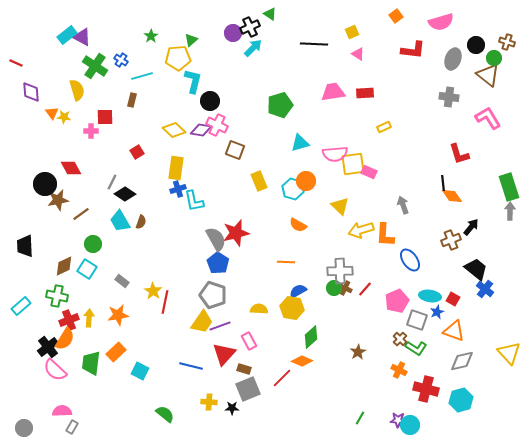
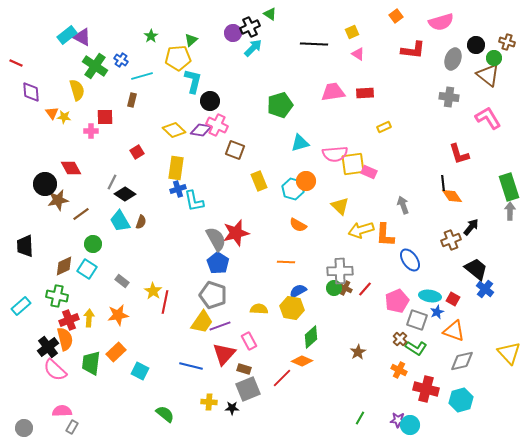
orange semicircle at (65, 339): rotated 45 degrees counterclockwise
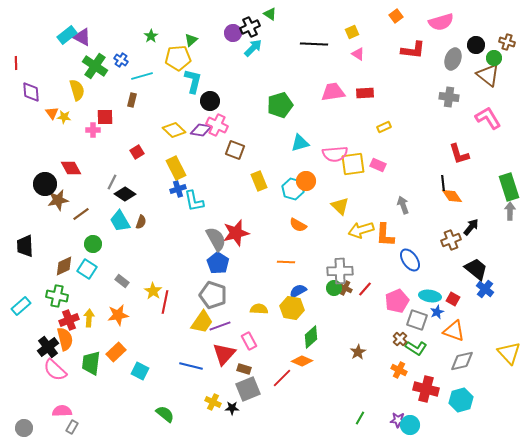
red line at (16, 63): rotated 64 degrees clockwise
pink cross at (91, 131): moved 2 px right, 1 px up
yellow rectangle at (176, 168): rotated 35 degrees counterclockwise
pink rectangle at (369, 172): moved 9 px right, 7 px up
yellow cross at (209, 402): moved 4 px right; rotated 21 degrees clockwise
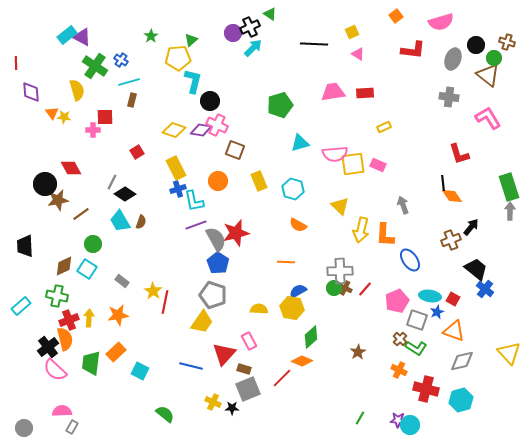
cyan line at (142, 76): moved 13 px left, 6 px down
yellow diamond at (174, 130): rotated 25 degrees counterclockwise
orange circle at (306, 181): moved 88 px left
yellow arrow at (361, 230): rotated 60 degrees counterclockwise
purple line at (220, 326): moved 24 px left, 101 px up
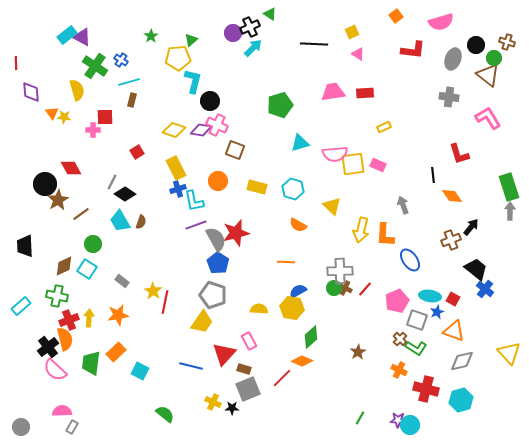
yellow rectangle at (259, 181): moved 2 px left, 6 px down; rotated 54 degrees counterclockwise
black line at (443, 183): moved 10 px left, 8 px up
brown star at (58, 200): rotated 20 degrees counterclockwise
yellow triangle at (340, 206): moved 8 px left
gray circle at (24, 428): moved 3 px left, 1 px up
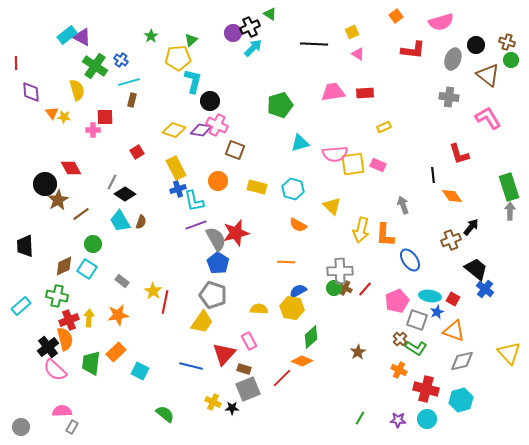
green circle at (494, 58): moved 17 px right, 2 px down
cyan circle at (410, 425): moved 17 px right, 6 px up
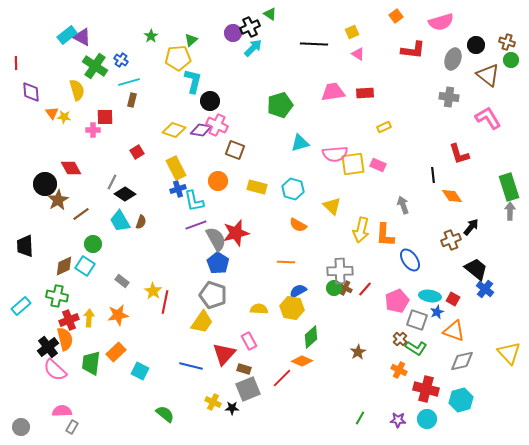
cyan square at (87, 269): moved 2 px left, 3 px up
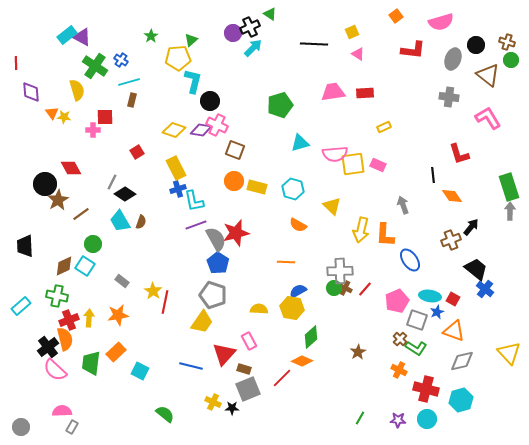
orange circle at (218, 181): moved 16 px right
